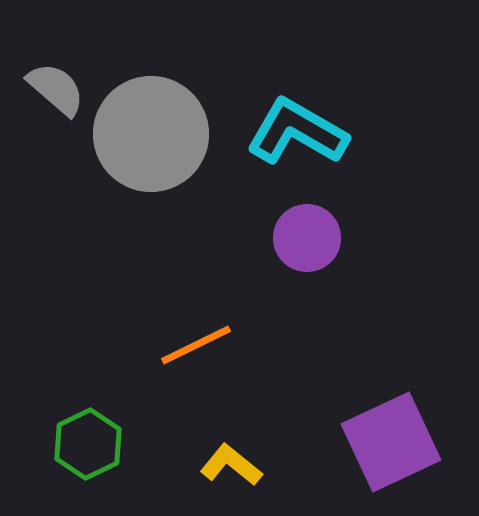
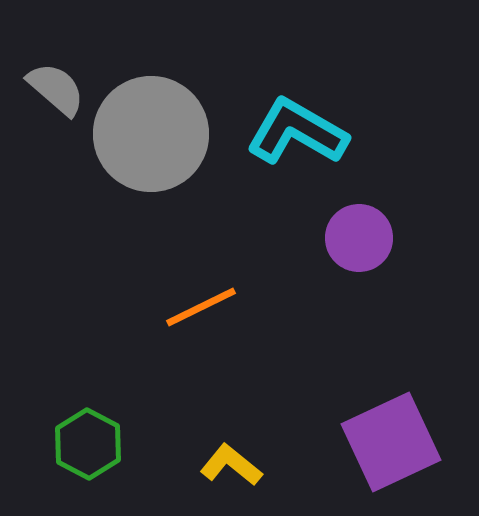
purple circle: moved 52 px right
orange line: moved 5 px right, 38 px up
green hexagon: rotated 6 degrees counterclockwise
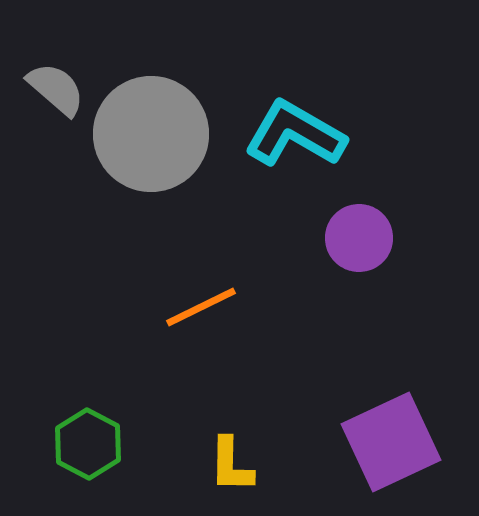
cyan L-shape: moved 2 px left, 2 px down
yellow L-shape: rotated 128 degrees counterclockwise
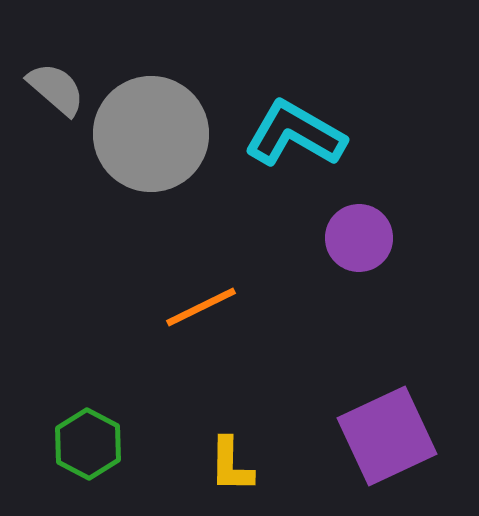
purple square: moved 4 px left, 6 px up
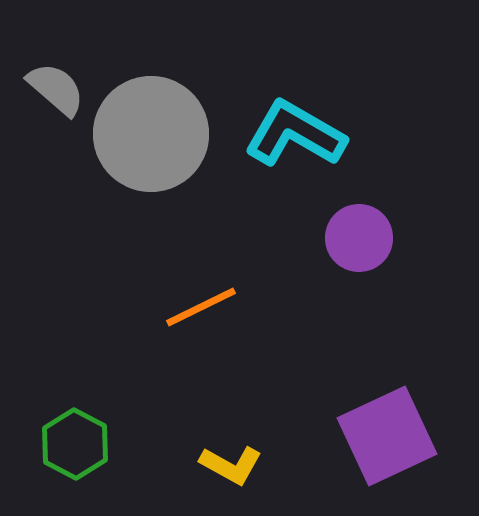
green hexagon: moved 13 px left
yellow L-shape: rotated 62 degrees counterclockwise
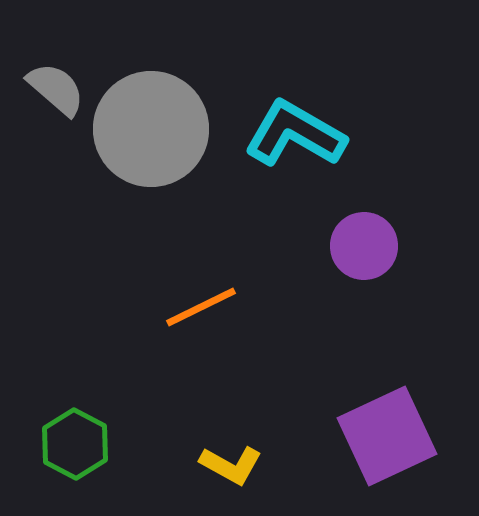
gray circle: moved 5 px up
purple circle: moved 5 px right, 8 px down
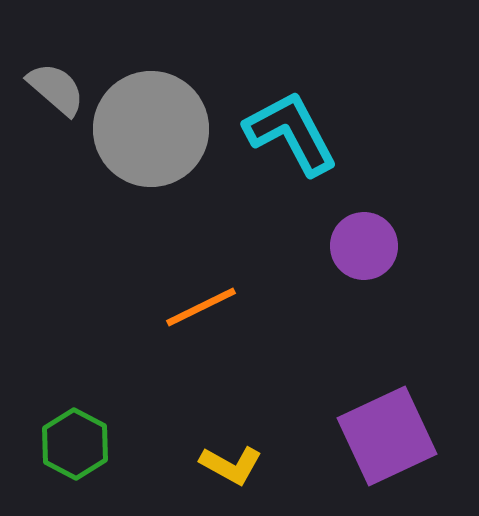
cyan L-shape: moved 4 px left, 1 px up; rotated 32 degrees clockwise
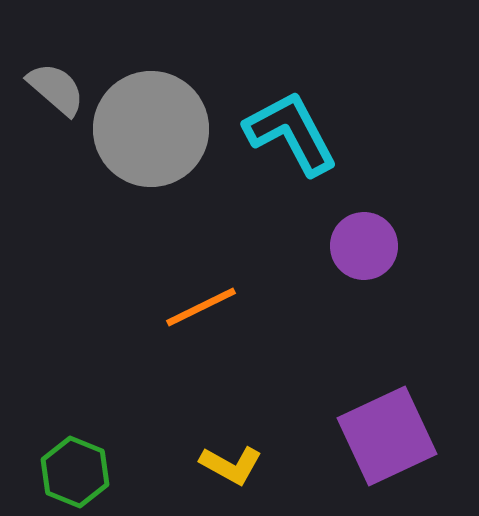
green hexagon: moved 28 px down; rotated 6 degrees counterclockwise
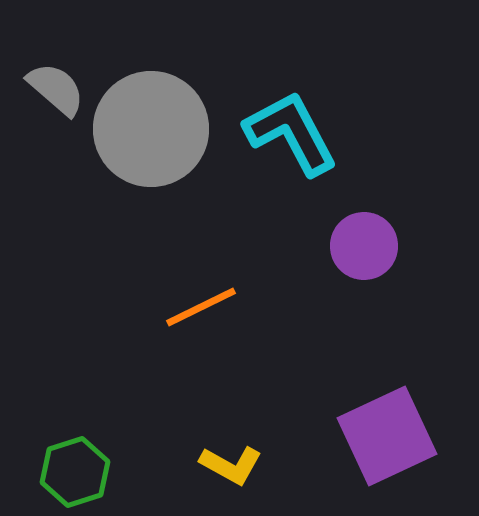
green hexagon: rotated 20 degrees clockwise
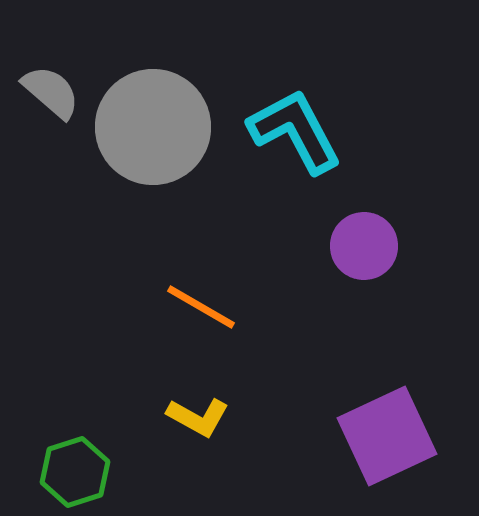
gray semicircle: moved 5 px left, 3 px down
gray circle: moved 2 px right, 2 px up
cyan L-shape: moved 4 px right, 2 px up
orange line: rotated 56 degrees clockwise
yellow L-shape: moved 33 px left, 48 px up
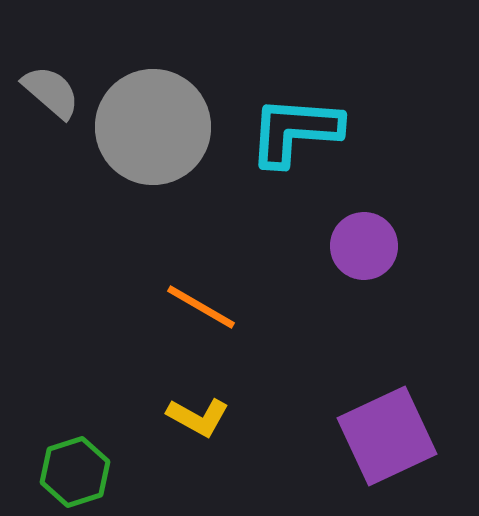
cyan L-shape: rotated 58 degrees counterclockwise
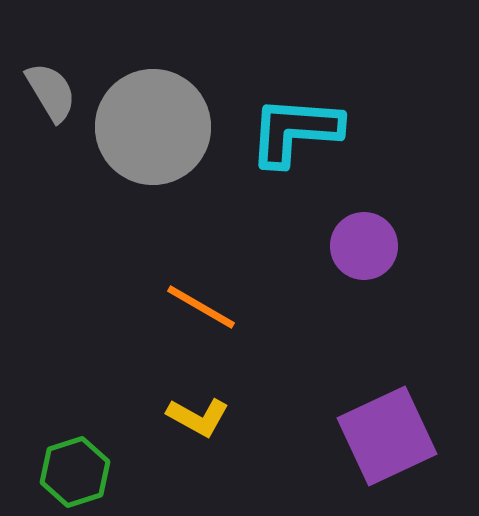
gray semicircle: rotated 18 degrees clockwise
